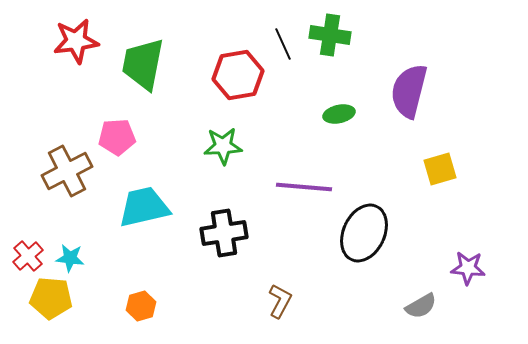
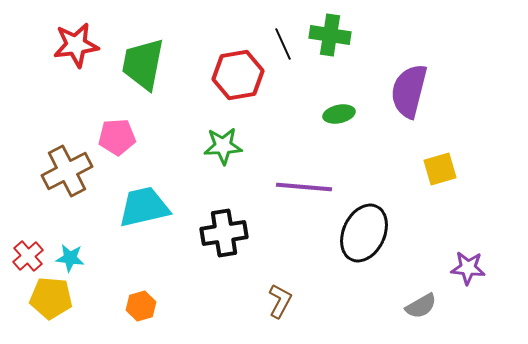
red star: moved 4 px down
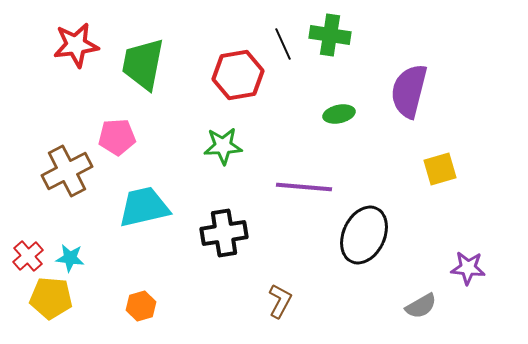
black ellipse: moved 2 px down
